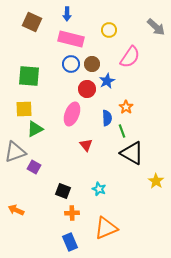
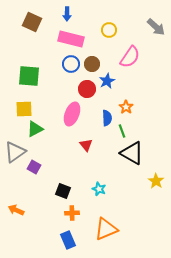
gray triangle: rotated 15 degrees counterclockwise
orange triangle: moved 1 px down
blue rectangle: moved 2 px left, 2 px up
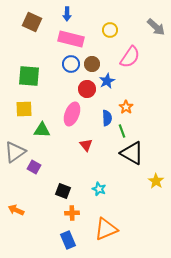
yellow circle: moved 1 px right
green triangle: moved 7 px right, 1 px down; rotated 30 degrees clockwise
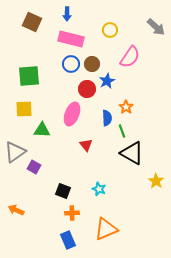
green square: rotated 10 degrees counterclockwise
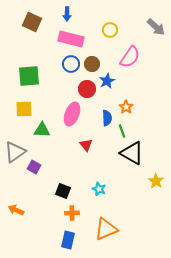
blue rectangle: rotated 36 degrees clockwise
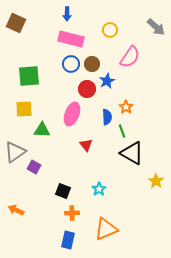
brown square: moved 16 px left, 1 px down
blue semicircle: moved 1 px up
cyan star: rotated 16 degrees clockwise
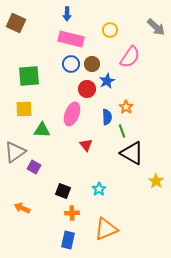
orange arrow: moved 6 px right, 2 px up
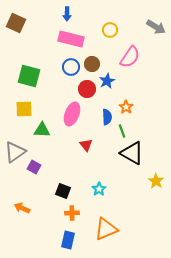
gray arrow: rotated 12 degrees counterclockwise
blue circle: moved 3 px down
green square: rotated 20 degrees clockwise
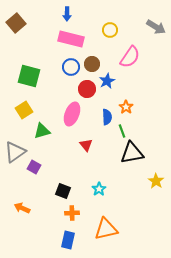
brown square: rotated 24 degrees clockwise
yellow square: moved 1 px down; rotated 30 degrees counterclockwise
green triangle: moved 1 px down; rotated 18 degrees counterclockwise
black triangle: rotated 40 degrees counterclockwise
orange triangle: rotated 10 degrees clockwise
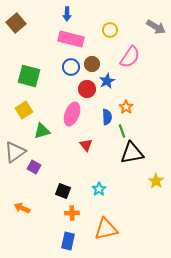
blue rectangle: moved 1 px down
